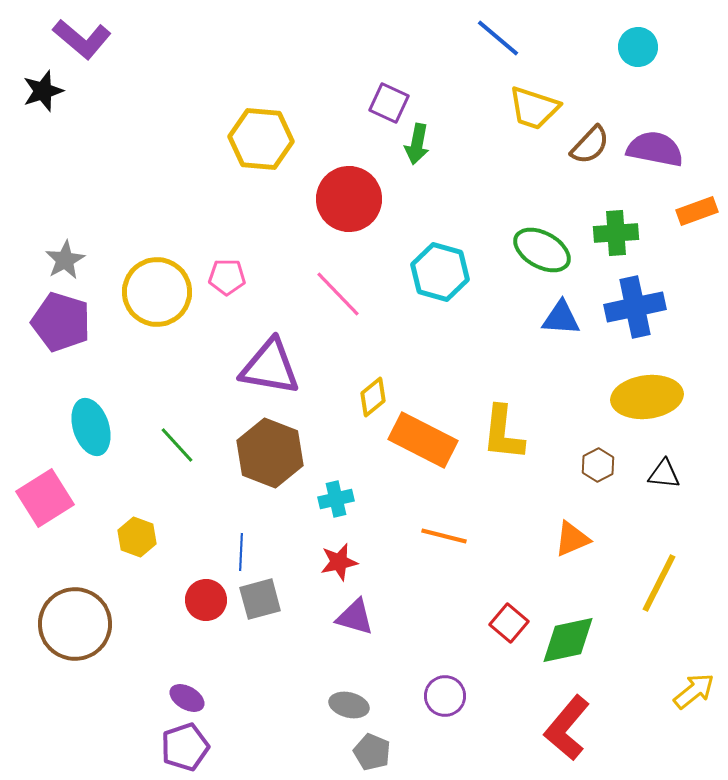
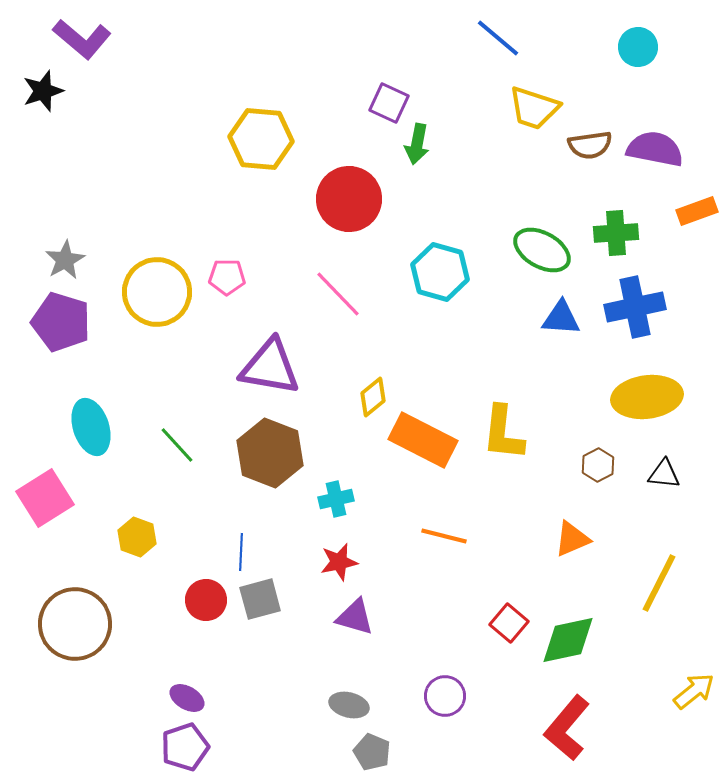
brown semicircle at (590, 145): rotated 39 degrees clockwise
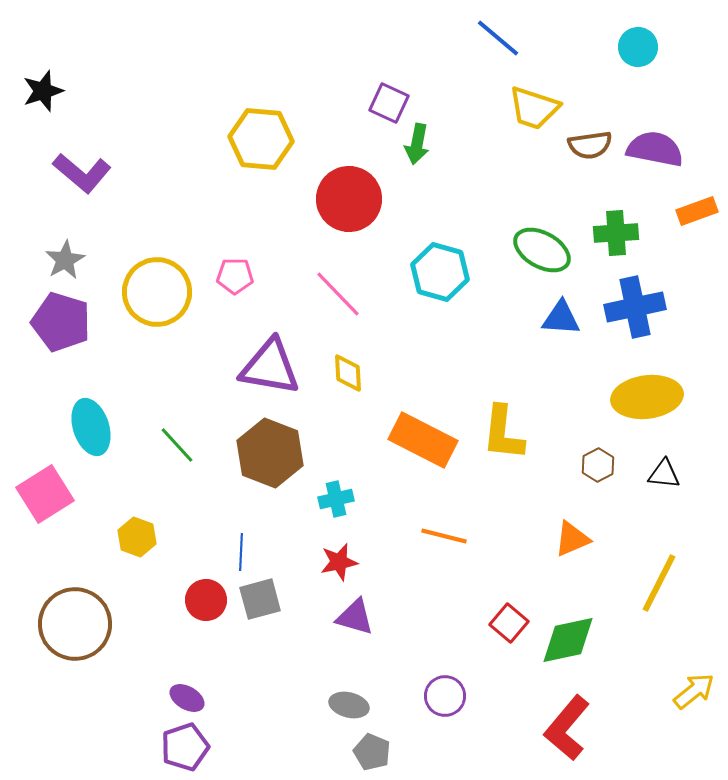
purple L-shape at (82, 39): moved 134 px down
pink pentagon at (227, 277): moved 8 px right, 1 px up
yellow diamond at (373, 397): moved 25 px left, 24 px up; rotated 54 degrees counterclockwise
pink square at (45, 498): moved 4 px up
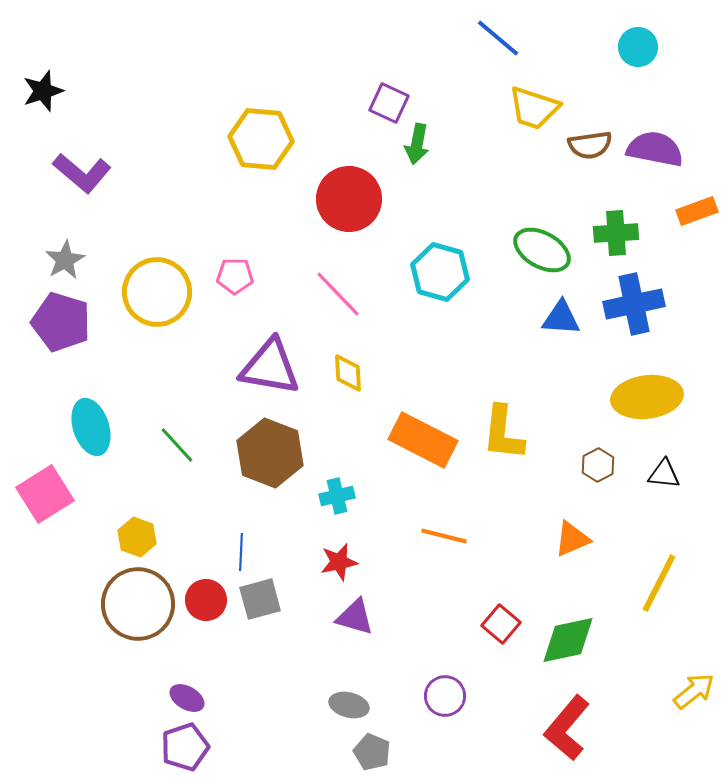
blue cross at (635, 307): moved 1 px left, 3 px up
cyan cross at (336, 499): moved 1 px right, 3 px up
red square at (509, 623): moved 8 px left, 1 px down
brown circle at (75, 624): moved 63 px right, 20 px up
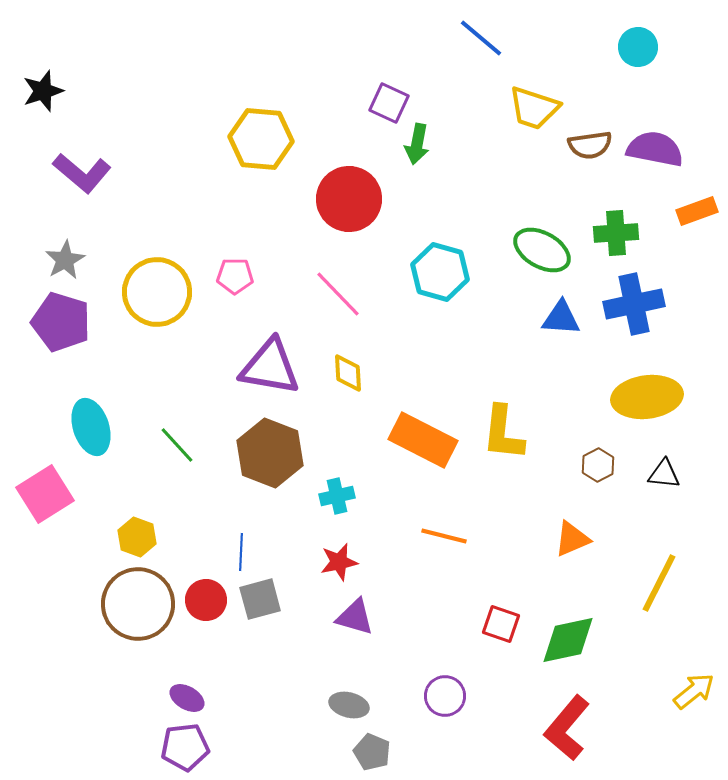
blue line at (498, 38): moved 17 px left
red square at (501, 624): rotated 21 degrees counterclockwise
purple pentagon at (185, 747): rotated 12 degrees clockwise
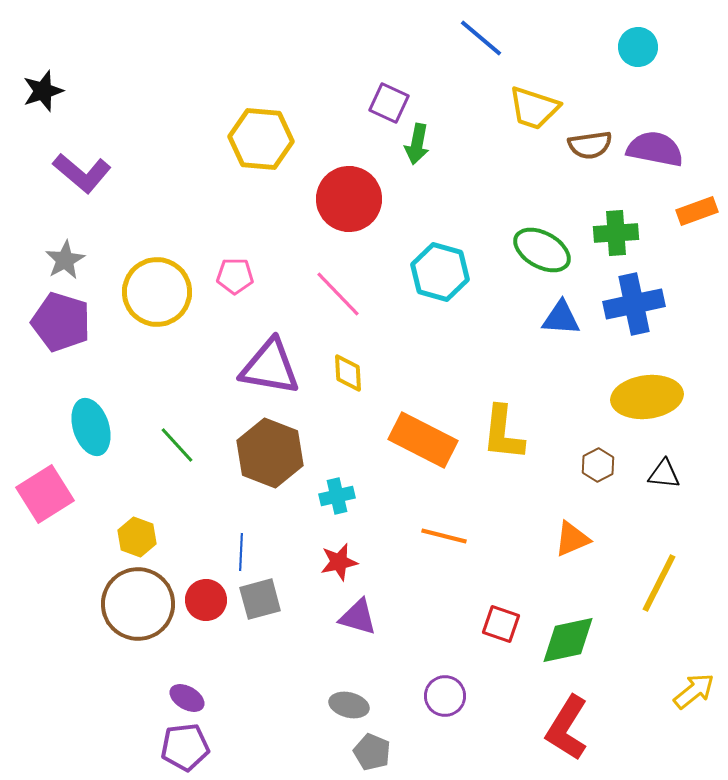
purple triangle at (355, 617): moved 3 px right
red L-shape at (567, 728): rotated 8 degrees counterclockwise
